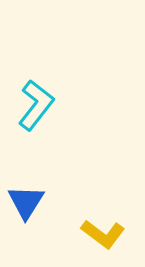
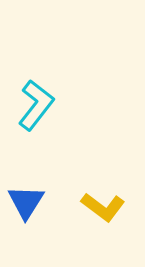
yellow L-shape: moved 27 px up
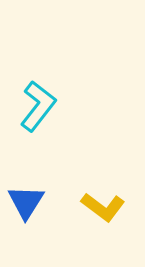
cyan L-shape: moved 2 px right, 1 px down
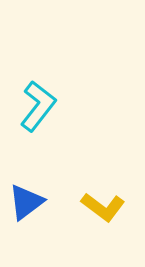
blue triangle: rotated 21 degrees clockwise
